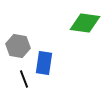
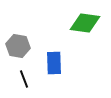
blue rectangle: moved 10 px right; rotated 10 degrees counterclockwise
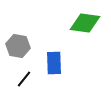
black line: rotated 60 degrees clockwise
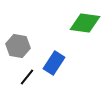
blue rectangle: rotated 35 degrees clockwise
black line: moved 3 px right, 2 px up
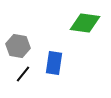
blue rectangle: rotated 25 degrees counterclockwise
black line: moved 4 px left, 3 px up
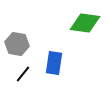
gray hexagon: moved 1 px left, 2 px up
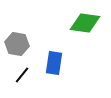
black line: moved 1 px left, 1 px down
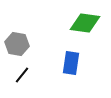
blue rectangle: moved 17 px right
